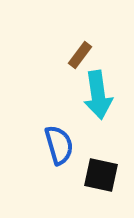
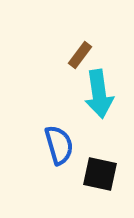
cyan arrow: moved 1 px right, 1 px up
black square: moved 1 px left, 1 px up
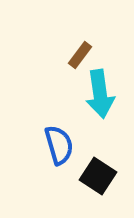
cyan arrow: moved 1 px right
black square: moved 2 px left, 2 px down; rotated 21 degrees clockwise
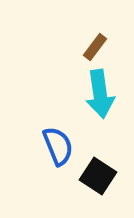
brown rectangle: moved 15 px right, 8 px up
blue semicircle: moved 1 px left, 1 px down; rotated 6 degrees counterclockwise
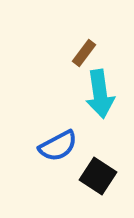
brown rectangle: moved 11 px left, 6 px down
blue semicircle: rotated 84 degrees clockwise
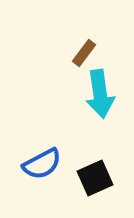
blue semicircle: moved 16 px left, 18 px down
black square: moved 3 px left, 2 px down; rotated 33 degrees clockwise
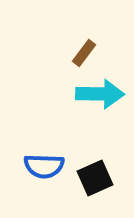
cyan arrow: rotated 81 degrees counterclockwise
blue semicircle: moved 2 px right, 2 px down; rotated 30 degrees clockwise
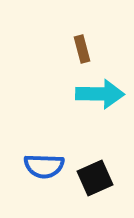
brown rectangle: moved 2 px left, 4 px up; rotated 52 degrees counterclockwise
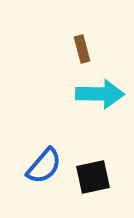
blue semicircle: rotated 51 degrees counterclockwise
black square: moved 2 px left, 1 px up; rotated 12 degrees clockwise
